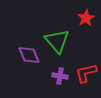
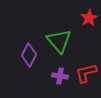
red star: moved 3 px right
green triangle: moved 2 px right
purple diamond: rotated 50 degrees clockwise
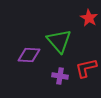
red star: rotated 12 degrees counterclockwise
purple diamond: rotated 65 degrees clockwise
red L-shape: moved 5 px up
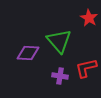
purple diamond: moved 1 px left, 2 px up
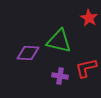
green triangle: rotated 36 degrees counterclockwise
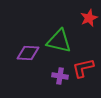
red star: rotated 18 degrees clockwise
red L-shape: moved 3 px left
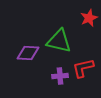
purple cross: rotated 14 degrees counterclockwise
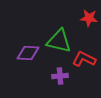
red star: rotated 30 degrees clockwise
red L-shape: moved 1 px right, 9 px up; rotated 40 degrees clockwise
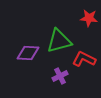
green triangle: rotated 28 degrees counterclockwise
purple cross: rotated 21 degrees counterclockwise
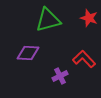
red star: rotated 12 degrees clockwise
green triangle: moved 11 px left, 21 px up
red L-shape: rotated 20 degrees clockwise
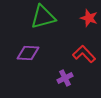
green triangle: moved 5 px left, 3 px up
red L-shape: moved 5 px up
purple cross: moved 5 px right, 2 px down
